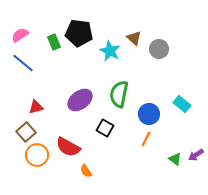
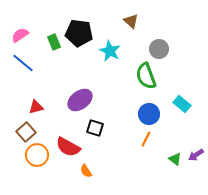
brown triangle: moved 3 px left, 17 px up
green semicircle: moved 27 px right, 18 px up; rotated 32 degrees counterclockwise
black square: moved 10 px left; rotated 12 degrees counterclockwise
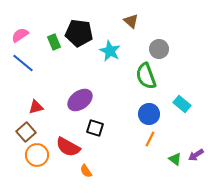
orange line: moved 4 px right
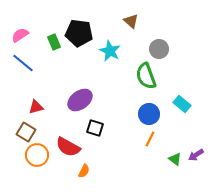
brown square: rotated 18 degrees counterclockwise
orange semicircle: moved 2 px left; rotated 120 degrees counterclockwise
